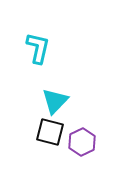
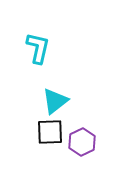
cyan triangle: rotated 8 degrees clockwise
black square: rotated 16 degrees counterclockwise
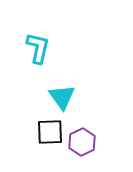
cyan triangle: moved 7 px right, 4 px up; rotated 28 degrees counterclockwise
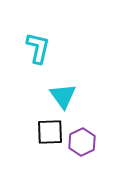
cyan triangle: moved 1 px right, 1 px up
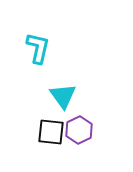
black square: moved 1 px right; rotated 8 degrees clockwise
purple hexagon: moved 3 px left, 12 px up
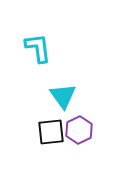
cyan L-shape: rotated 20 degrees counterclockwise
black square: rotated 12 degrees counterclockwise
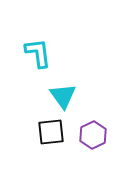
cyan L-shape: moved 5 px down
purple hexagon: moved 14 px right, 5 px down
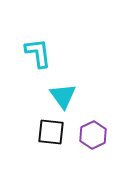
black square: rotated 12 degrees clockwise
